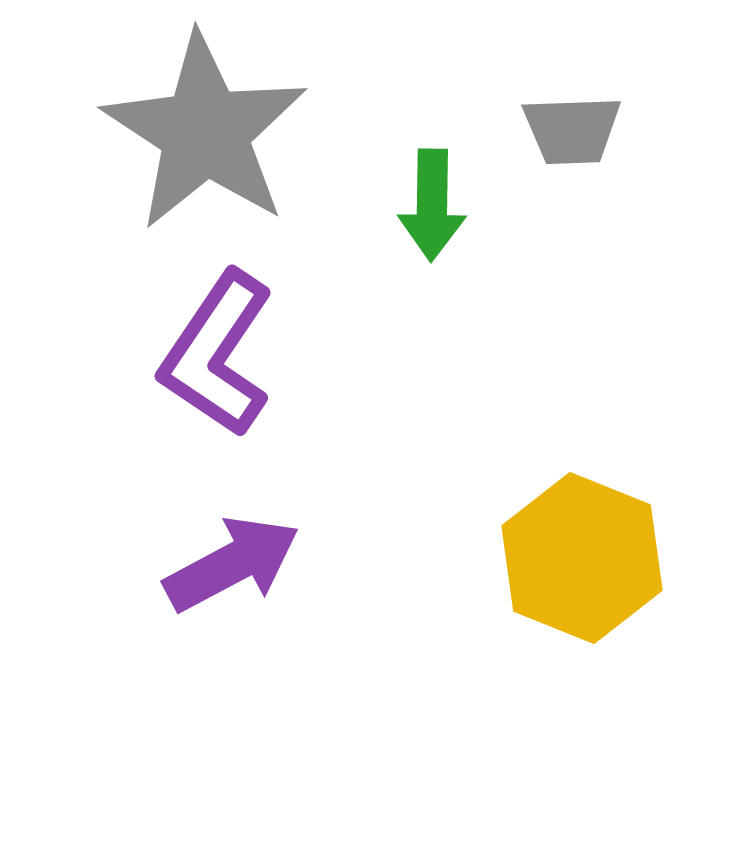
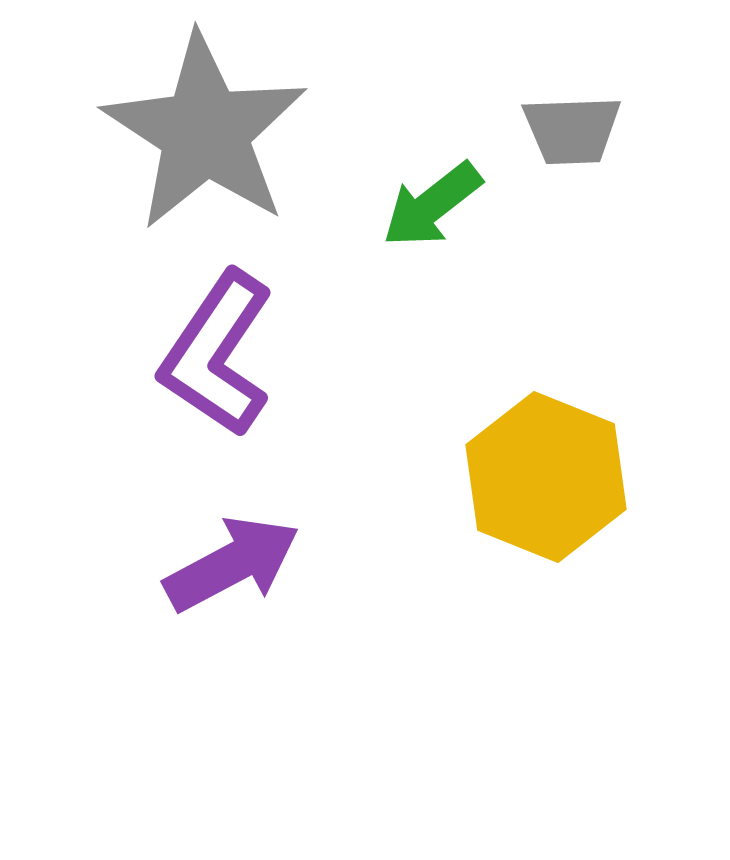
green arrow: rotated 51 degrees clockwise
yellow hexagon: moved 36 px left, 81 px up
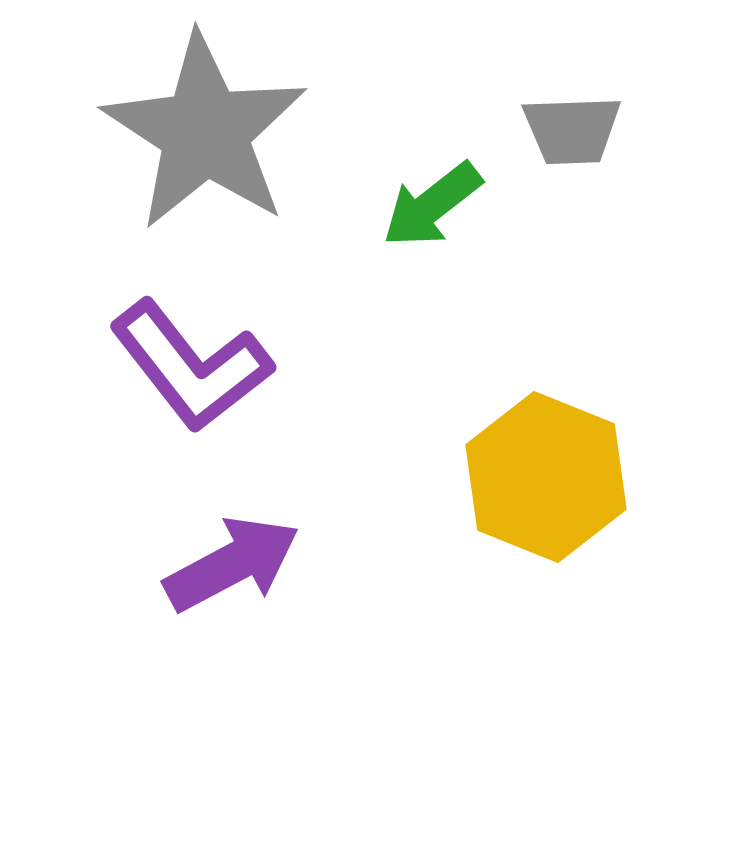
purple L-shape: moved 26 px left, 12 px down; rotated 72 degrees counterclockwise
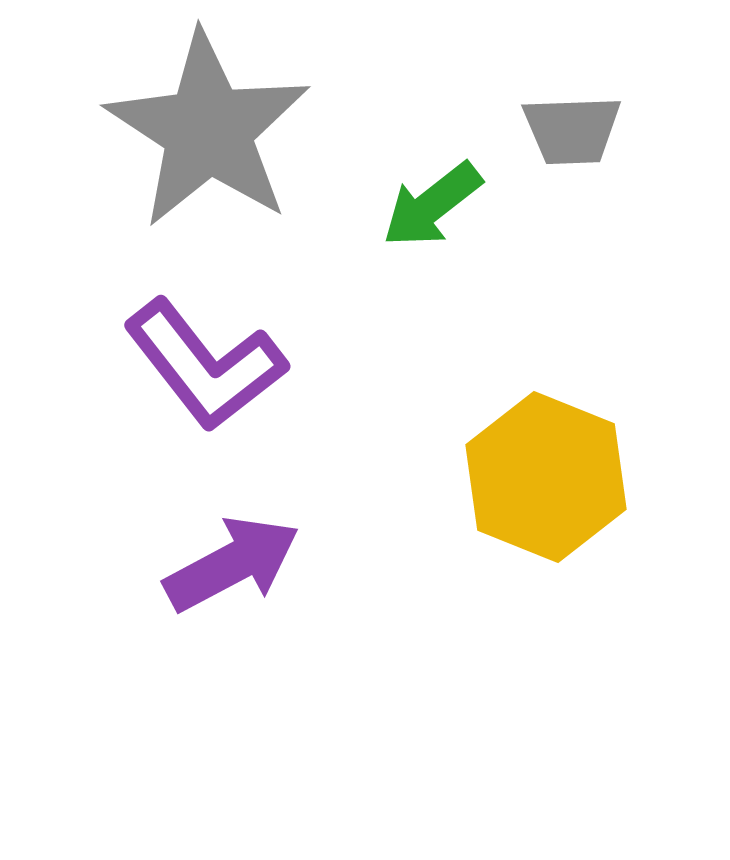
gray star: moved 3 px right, 2 px up
purple L-shape: moved 14 px right, 1 px up
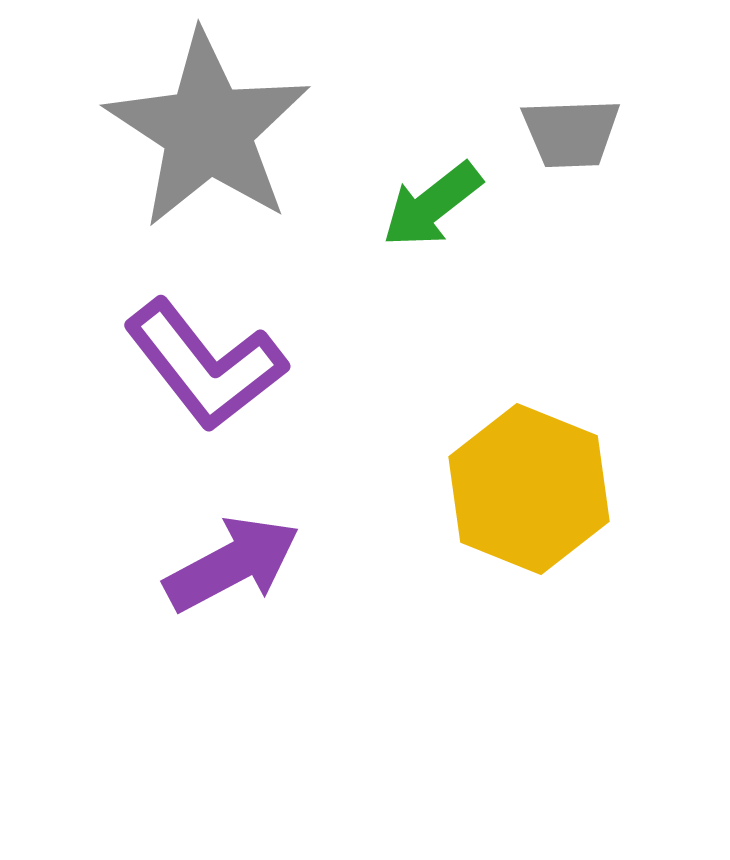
gray trapezoid: moved 1 px left, 3 px down
yellow hexagon: moved 17 px left, 12 px down
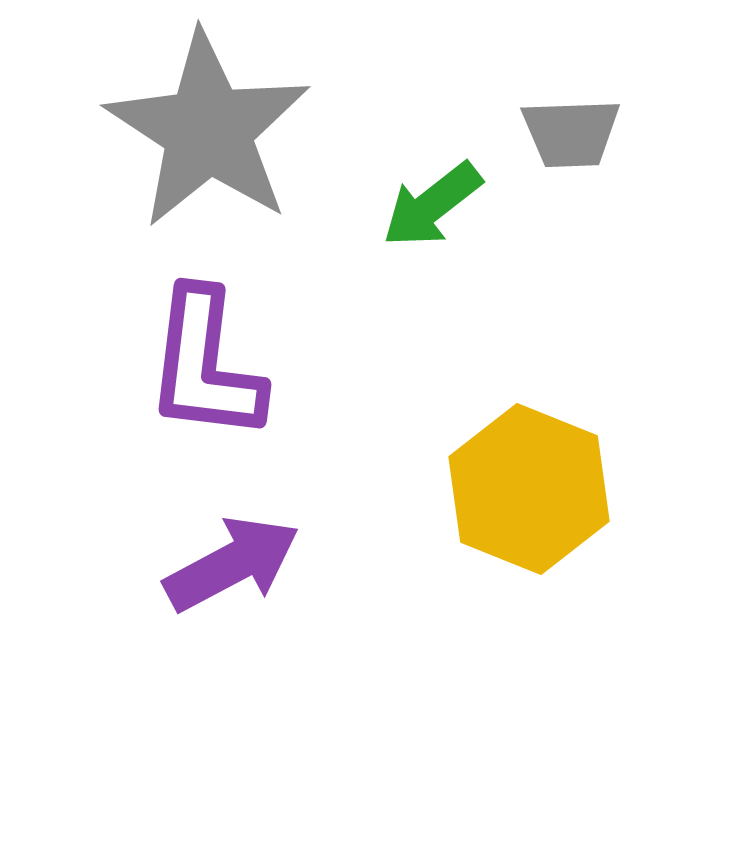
purple L-shape: rotated 45 degrees clockwise
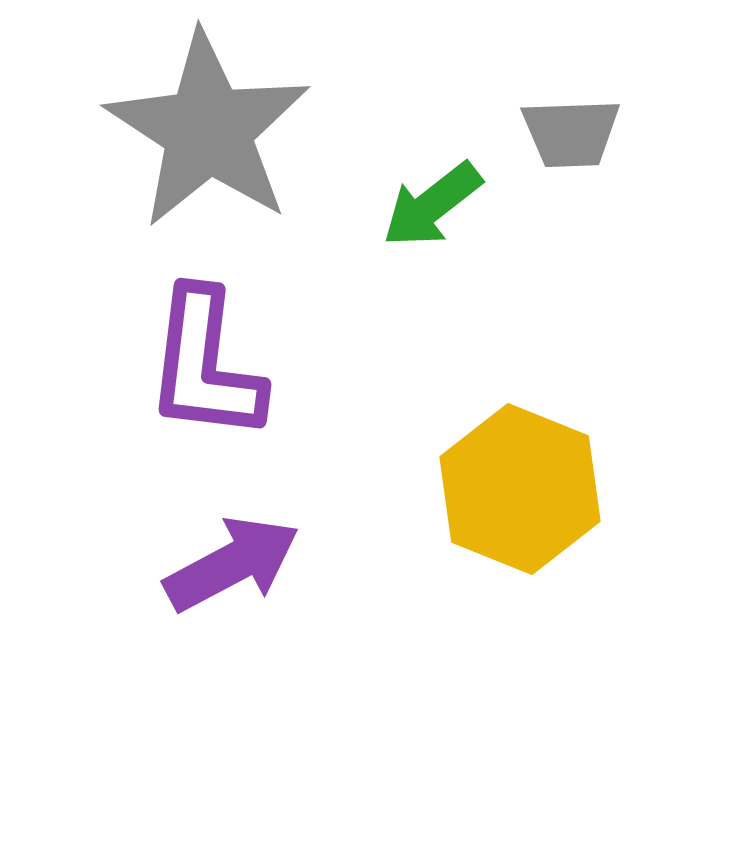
yellow hexagon: moved 9 px left
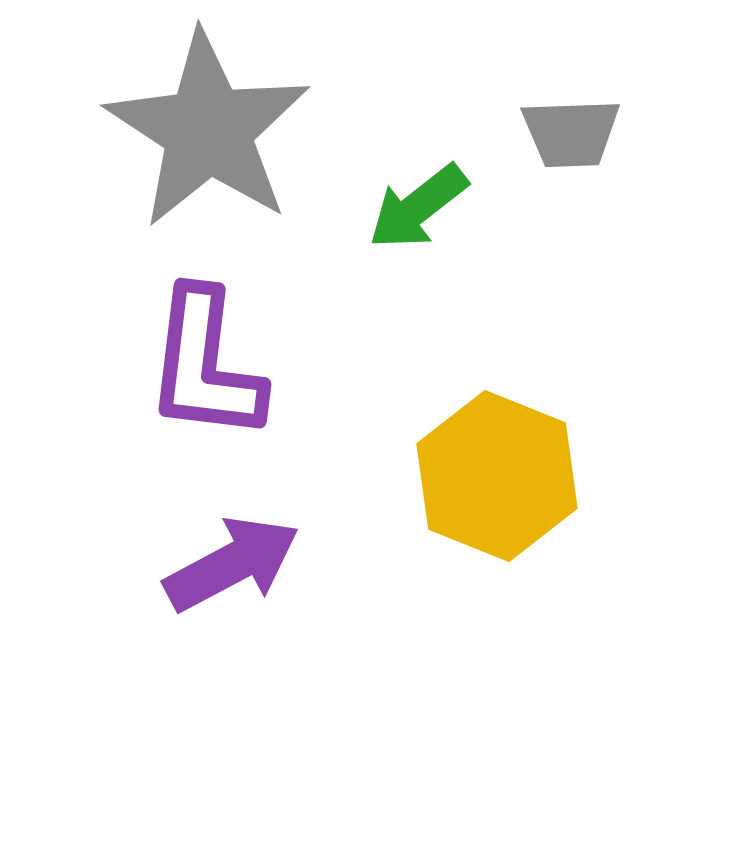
green arrow: moved 14 px left, 2 px down
yellow hexagon: moved 23 px left, 13 px up
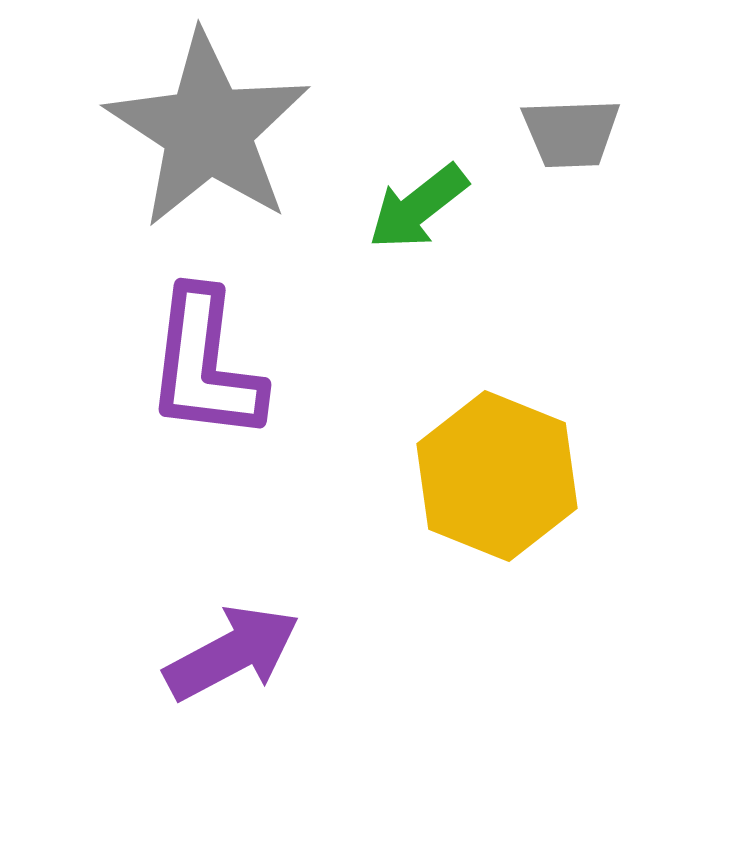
purple arrow: moved 89 px down
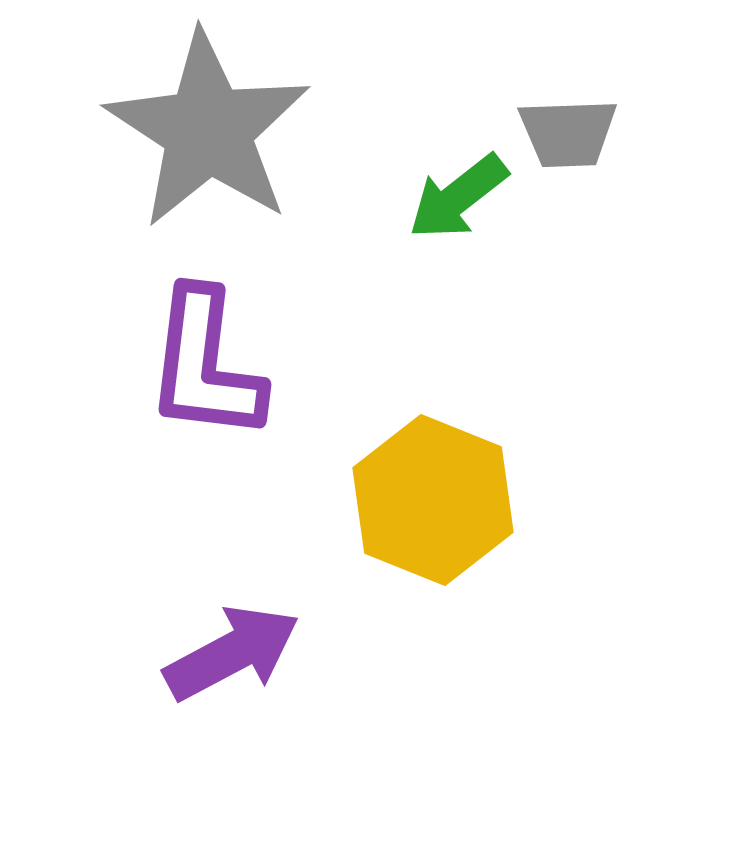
gray trapezoid: moved 3 px left
green arrow: moved 40 px right, 10 px up
yellow hexagon: moved 64 px left, 24 px down
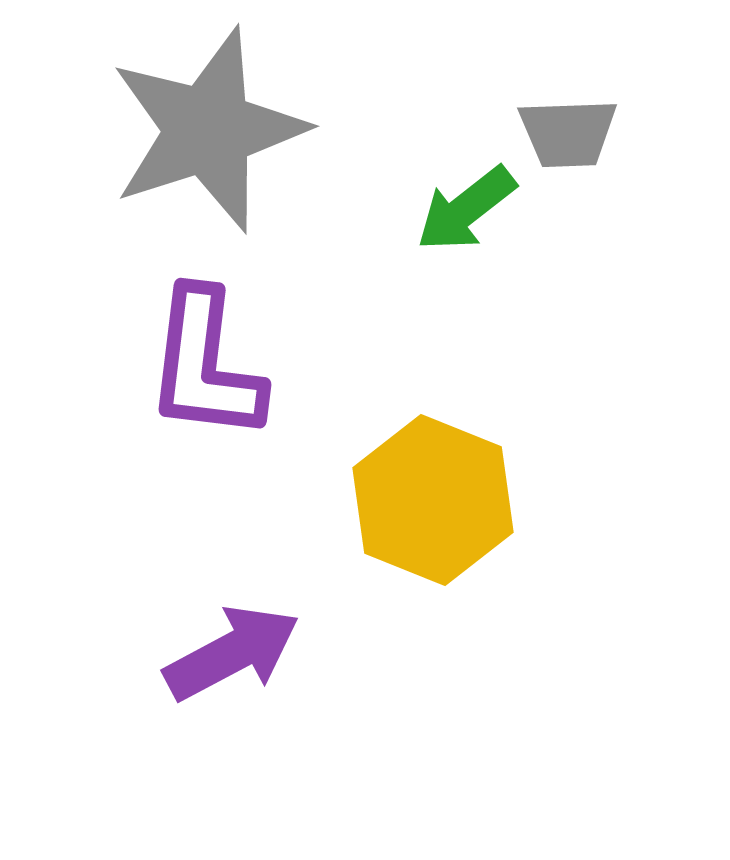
gray star: rotated 21 degrees clockwise
green arrow: moved 8 px right, 12 px down
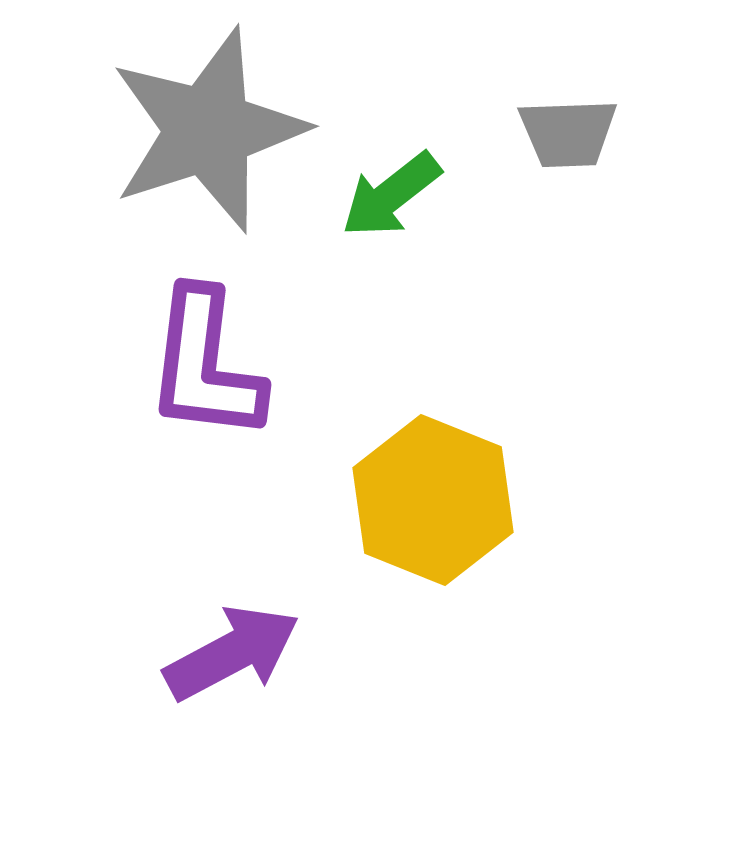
green arrow: moved 75 px left, 14 px up
